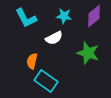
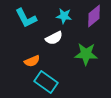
green star: moved 2 px left, 1 px down; rotated 15 degrees counterclockwise
orange semicircle: rotated 126 degrees counterclockwise
cyan rectangle: moved 1 px down
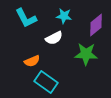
purple diamond: moved 2 px right, 9 px down
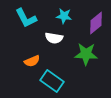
purple diamond: moved 2 px up
white semicircle: rotated 36 degrees clockwise
cyan rectangle: moved 6 px right, 1 px up
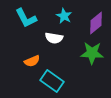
cyan star: rotated 21 degrees clockwise
green star: moved 6 px right, 1 px up
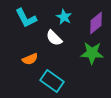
cyan star: moved 1 px down
white semicircle: rotated 36 degrees clockwise
orange semicircle: moved 2 px left, 2 px up
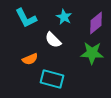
white semicircle: moved 1 px left, 2 px down
cyan rectangle: moved 2 px up; rotated 20 degrees counterclockwise
